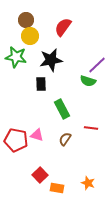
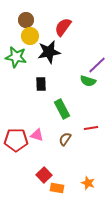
black star: moved 2 px left, 8 px up
red line: rotated 16 degrees counterclockwise
red pentagon: rotated 10 degrees counterclockwise
red square: moved 4 px right
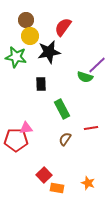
green semicircle: moved 3 px left, 4 px up
pink triangle: moved 11 px left, 7 px up; rotated 24 degrees counterclockwise
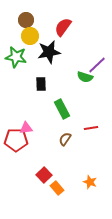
orange star: moved 2 px right, 1 px up
orange rectangle: rotated 40 degrees clockwise
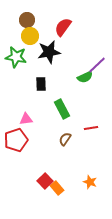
brown circle: moved 1 px right
green semicircle: rotated 42 degrees counterclockwise
pink triangle: moved 9 px up
red pentagon: rotated 20 degrees counterclockwise
red square: moved 1 px right, 6 px down
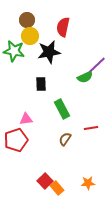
red semicircle: rotated 24 degrees counterclockwise
green star: moved 2 px left, 6 px up
orange star: moved 2 px left, 1 px down; rotated 24 degrees counterclockwise
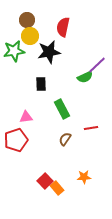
green star: rotated 20 degrees counterclockwise
pink triangle: moved 2 px up
orange star: moved 4 px left, 6 px up
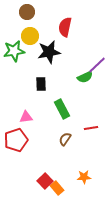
brown circle: moved 8 px up
red semicircle: moved 2 px right
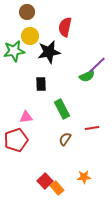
green semicircle: moved 2 px right, 1 px up
red line: moved 1 px right
